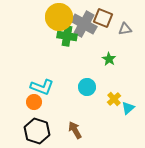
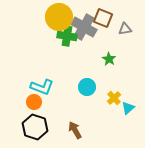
gray cross: moved 3 px down
yellow cross: moved 1 px up
black hexagon: moved 2 px left, 4 px up
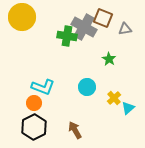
yellow circle: moved 37 px left
cyan L-shape: moved 1 px right
orange circle: moved 1 px down
black hexagon: moved 1 px left; rotated 15 degrees clockwise
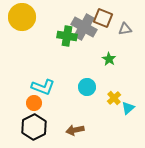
brown arrow: rotated 72 degrees counterclockwise
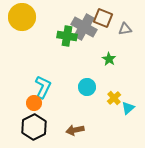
cyan L-shape: rotated 85 degrees counterclockwise
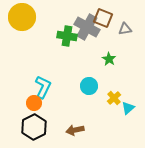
gray cross: moved 3 px right
cyan circle: moved 2 px right, 1 px up
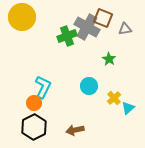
green cross: rotated 30 degrees counterclockwise
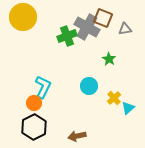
yellow circle: moved 1 px right
brown arrow: moved 2 px right, 6 px down
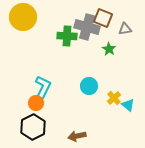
gray cross: rotated 15 degrees counterclockwise
green cross: rotated 24 degrees clockwise
green star: moved 10 px up
orange circle: moved 2 px right
cyan triangle: moved 3 px up; rotated 40 degrees counterclockwise
black hexagon: moved 1 px left
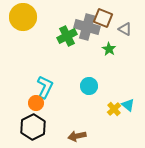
gray triangle: rotated 40 degrees clockwise
green cross: rotated 30 degrees counterclockwise
cyan L-shape: moved 2 px right
yellow cross: moved 11 px down
